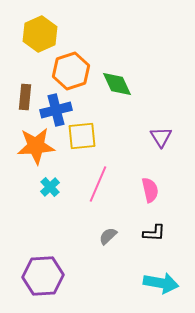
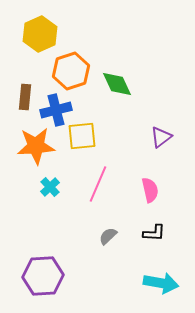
purple triangle: rotated 25 degrees clockwise
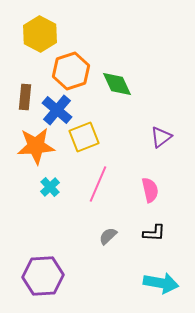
yellow hexagon: rotated 8 degrees counterclockwise
blue cross: moved 1 px right; rotated 36 degrees counterclockwise
yellow square: moved 2 px right, 1 px down; rotated 16 degrees counterclockwise
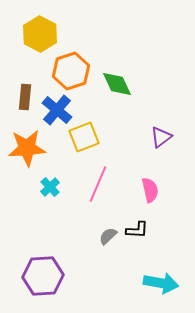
orange star: moved 9 px left, 2 px down
black L-shape: moved 17 px left, 3 px up
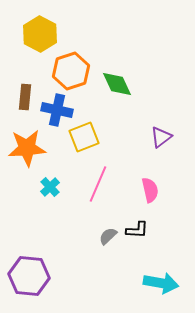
blue cross: rotated 28 degrees counterclockwise
purple hexagon: moved 14 px left; rotated 9 degrees clockwise
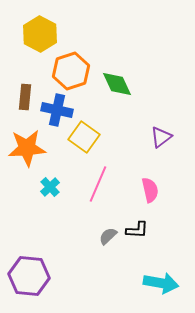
yellow square: rotated 32 degrees counterclockwise
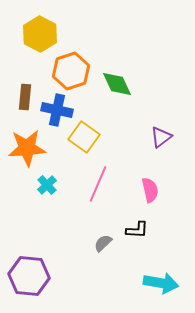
cyan cross: moved 3 px left, 2 px up
gray semicircle: moved 5 px left, 7 px down
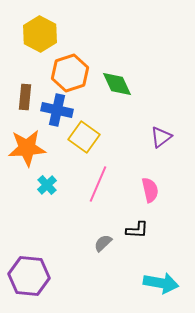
orange hexagon: moved 1 px left, 2 px down
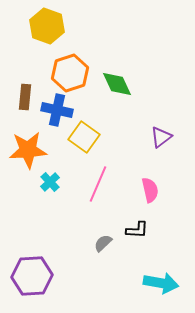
yellow hexagon: moved 7 px right, 8 px up; rotated 8 degrees counterclockwise
orange star: moved 1 px right, 2 px down
cyan cross: moved 3 px right, 3 px up
purple hexagon: moved 3 px right; rotated 9 degrees counterclockwise
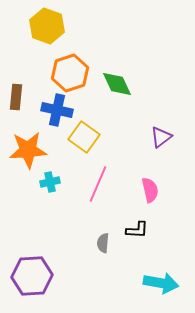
brown rectangle: moved 9 px left
cyan cross: rotated 30 degrees clockwise
gray semicircle: rotated 42 degrees counterclockwise
